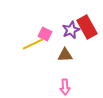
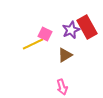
brown triangle: rotated 28 degrees counterclockwise
pink arrow: moved 3 px left; rotated 14 degrees counterclockwise
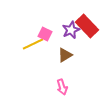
red rectangle: moved 1 px up; rotated 15 degrees counterclockwise
